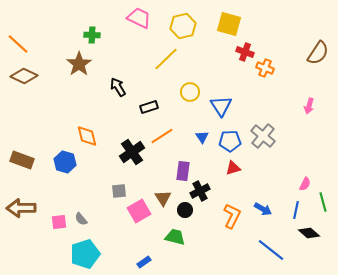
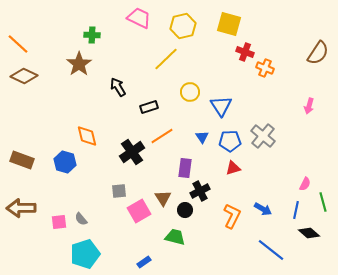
purple rectangle at (183, 171): moved 2 px right, 3 px up
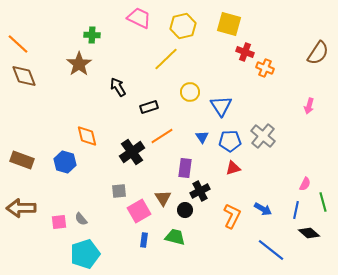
brown diamond at (24, 76): rotated 44 degrees clockwise
blue rectangle at (144, 262): moved 22 px up; rotated 48 degrees counterclockwise
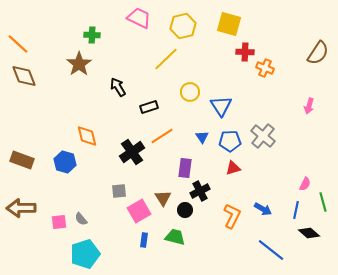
red cross at (245, 52): rotated 18 degrees counterclockwise
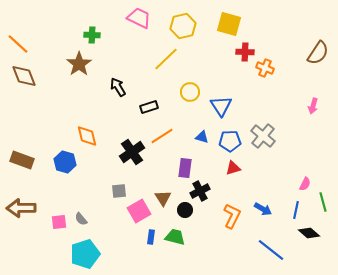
pink arrow at (309, 106): moved 4 px right
blue triangle at (202, 137): rotated 40 degrees counterclockwise
blue rectangle at (144, 240): moved 7 px right, 3 px up
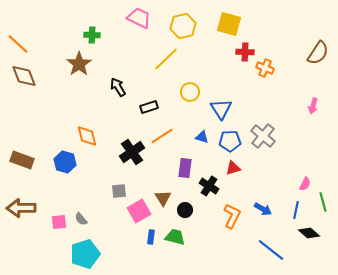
blue triangle at (221, 106): moved 3 px down
black cross at (200, 191): moved 9 px right, 5 px up; rotated 30 degrees counterclockwise
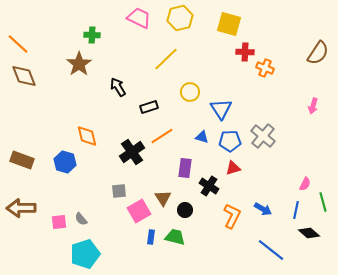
yellow hexagon at (183, 26): moved 3 px left, 8 px up
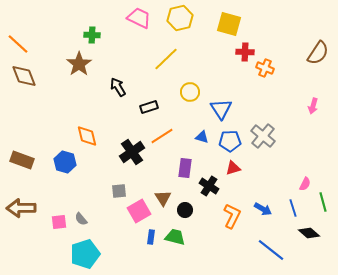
blue line at (296, 210): moved 3 px left, 2 px up; rotated 30 degrees counterclockwise
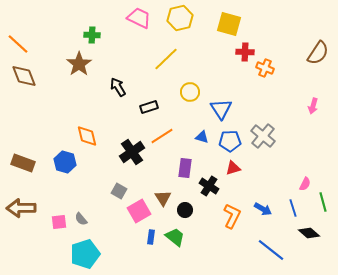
brown rectangle at (22, 160): moved 1 px right, 3 px down
gray square at (119, 191): rotated 35 degrees clockwise
green trapezoid at (175, 237): rotated 25 degrees clockwise
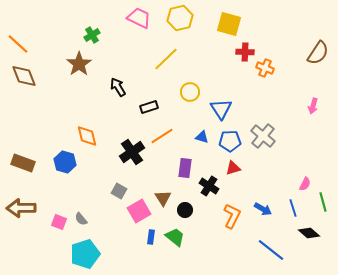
green cross at (92, 35): rotated 35 degrees counterclockwise
pink square at (59, 222): rotated 28 degrees clockwise
